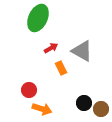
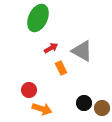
brown circle: moved 1 px right, 1 px up
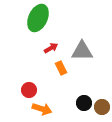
gray triangle: rotated 30 degrees counterclockwise
brown circle: moved 1 px up
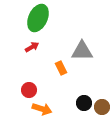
red arrow: moved 19 px left, 1 px up
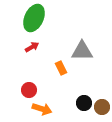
green ellipse: moved 4 px left
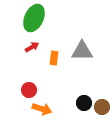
orange rectangle: moved 7 px left, 10 px up; rotated 32 degrees clockwise
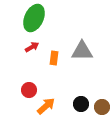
black circle: moved 3 px left, 1 px down
orange arrow: moved 4 px right, 3 px up; rotated 60 degrees counterclockwise
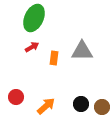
red circle: moved 13 px left, 7 px down
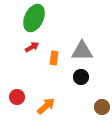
red circle: moved 1 px right
black circle: moved 27 px up
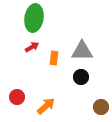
green ellipse: rotated 16 degrees counterclockwise
brown circle: moved 1 px left
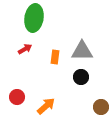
red arrow: moved 7 px left, 2 px down
orange rectangle: moved 1 px right, 1 px up
